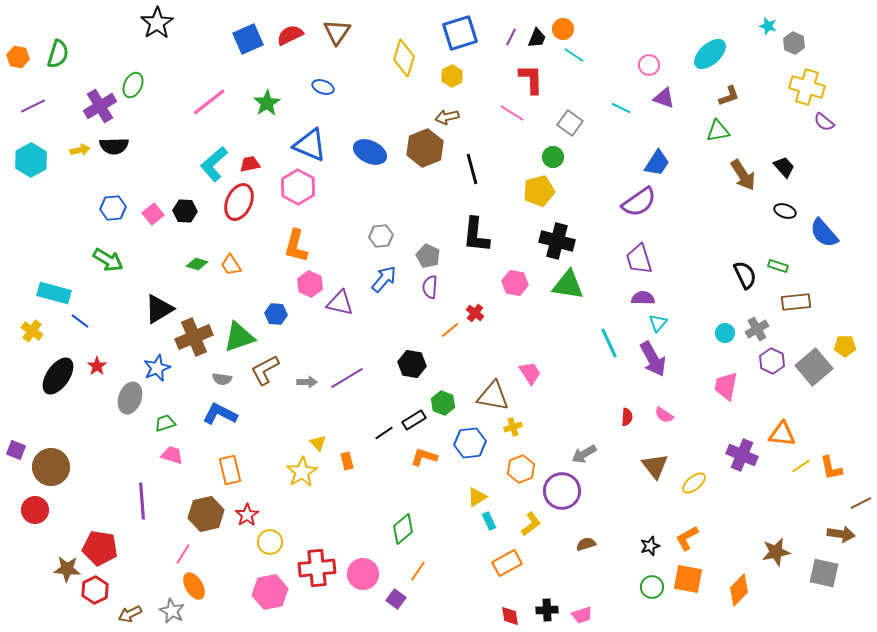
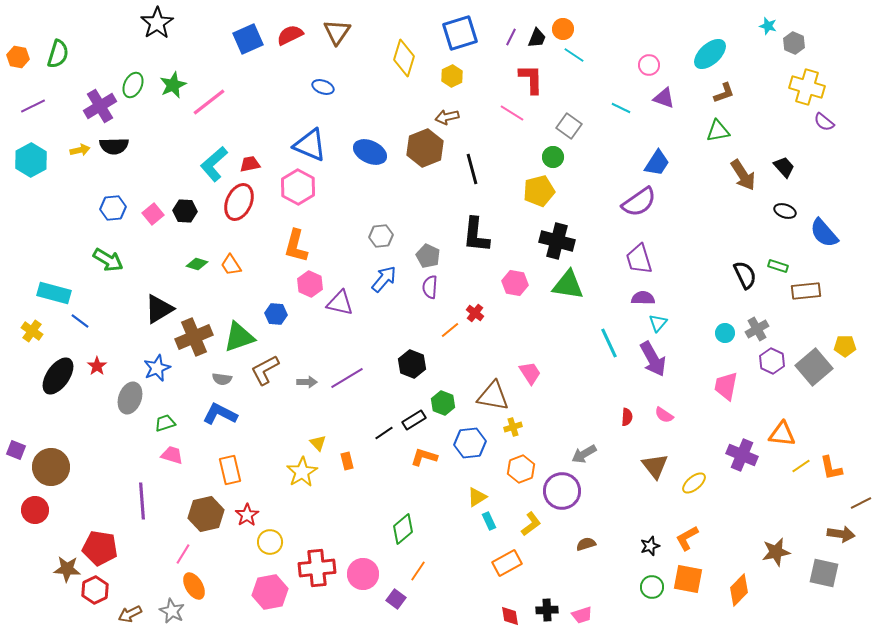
brown L-shape at (729, 96): moved 5 px left, 3 px up
green star at (267, 103): moved 94 px left, 18 px up; rotated 8 degrees clockwise
gray square at (570, 123): moved 1 px left, 3 px down
brown rectangle at (796, 302): moved 10 px right, 11 px up
black hexagon at (412, 364): rotated 12 degrees clockwise
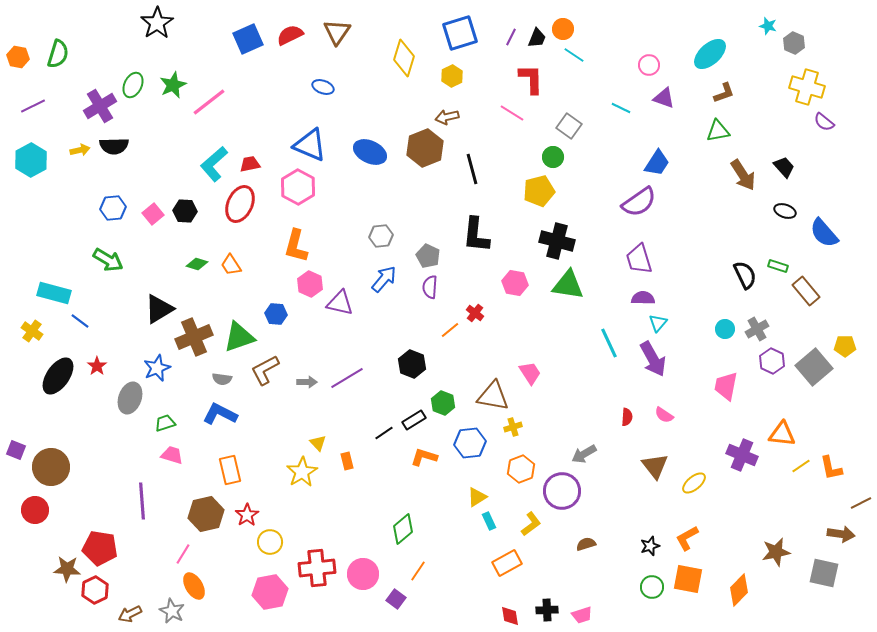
red ellipse at (239, 202): moved 1 px right, 2 px down
brown rectangle at (806, 291): rotated 56 degrees clockwise
cyan circle at (725, 333): moved 4 px up
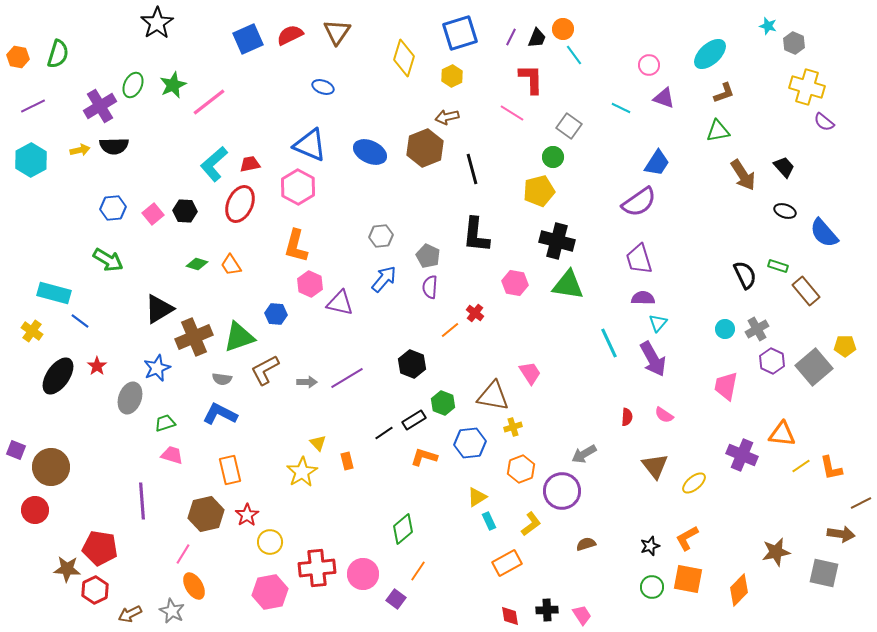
cyan line at (574, 55): rotated 20 degrees clockwise
pink trapezoid at (582, 615): rotated 105 degrees counterclockwise
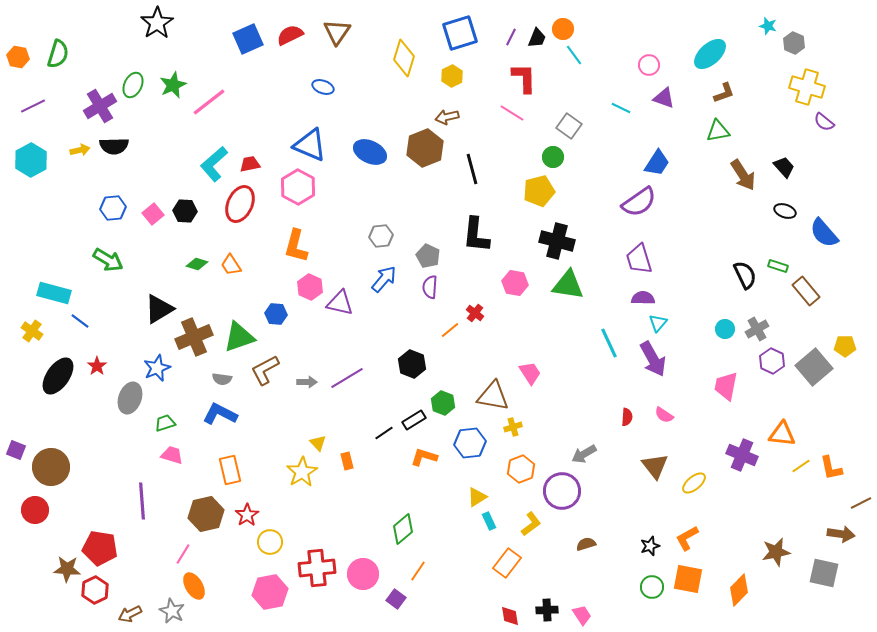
red L-shape at (531, 79): moved 7 px left, 1 px up
pink hexagon at (310, 284): moved 3 px down
orange rectangle at (507, 563): rotated 24 degrees counterclockwise
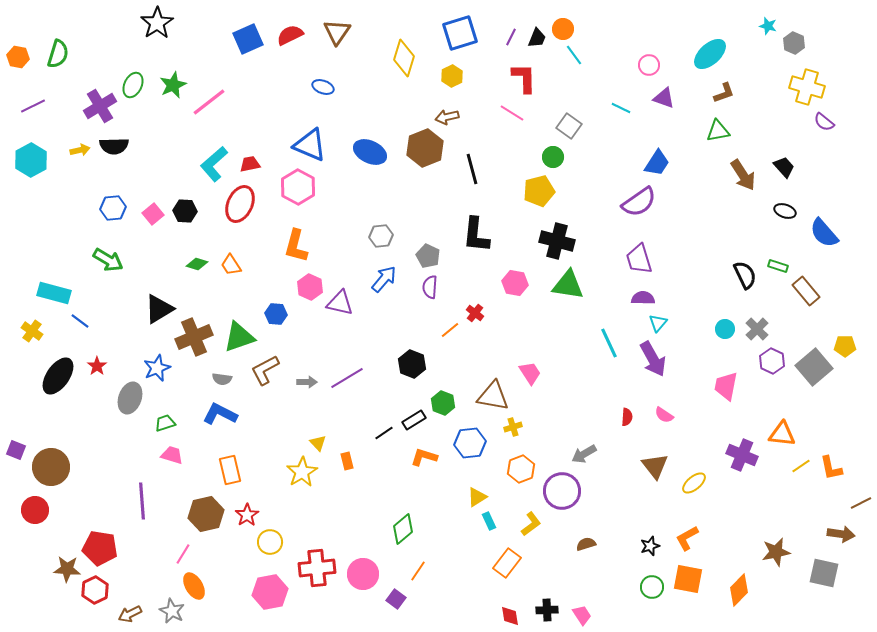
gray cross at (757, 329): rotated 15 degrees counterclockwise
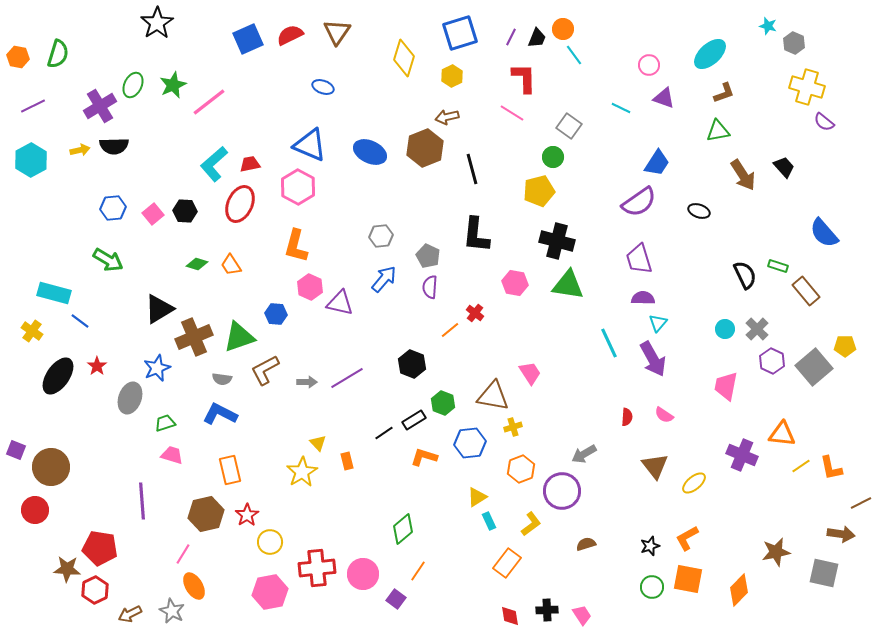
black ellipse at (785, 211): moved 86 px left
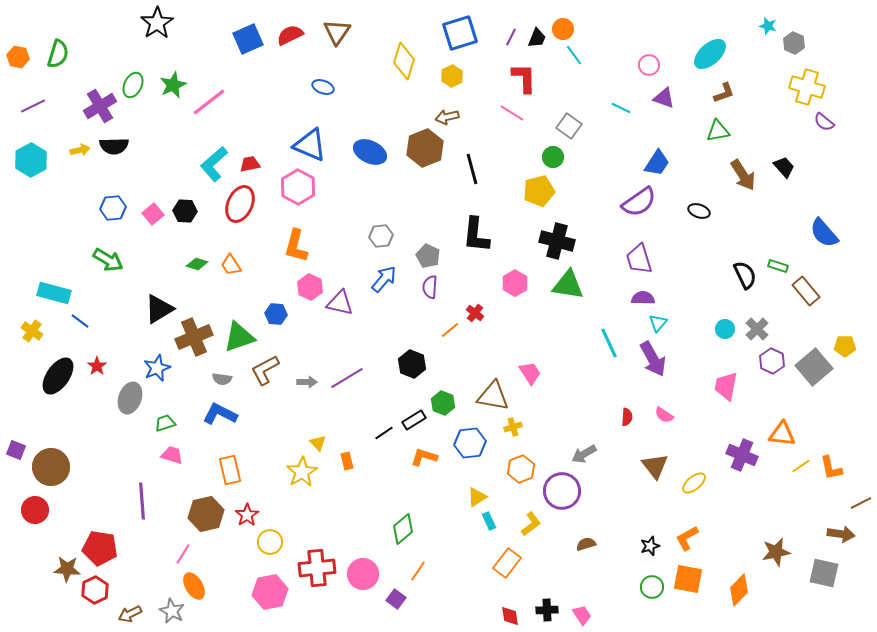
yellow diamond at (404, 58): moved 3 px down
pink hexagon at (515, 283): rotated 20 degrees clockwise
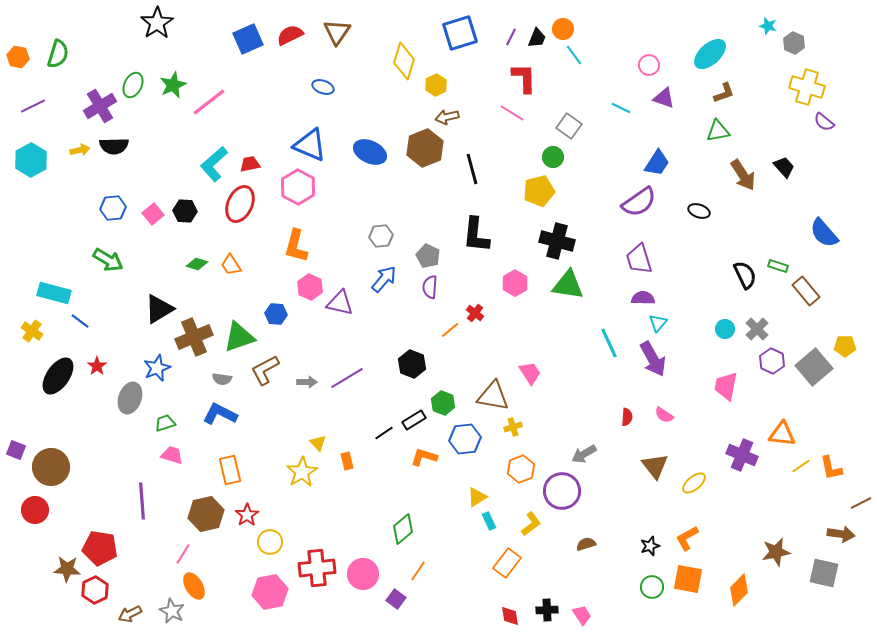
yellow hexagon at (452, 76): moved 16 px left, 9 px down
blue hexagon at (470, 443): moved 5 px left, 4 px up
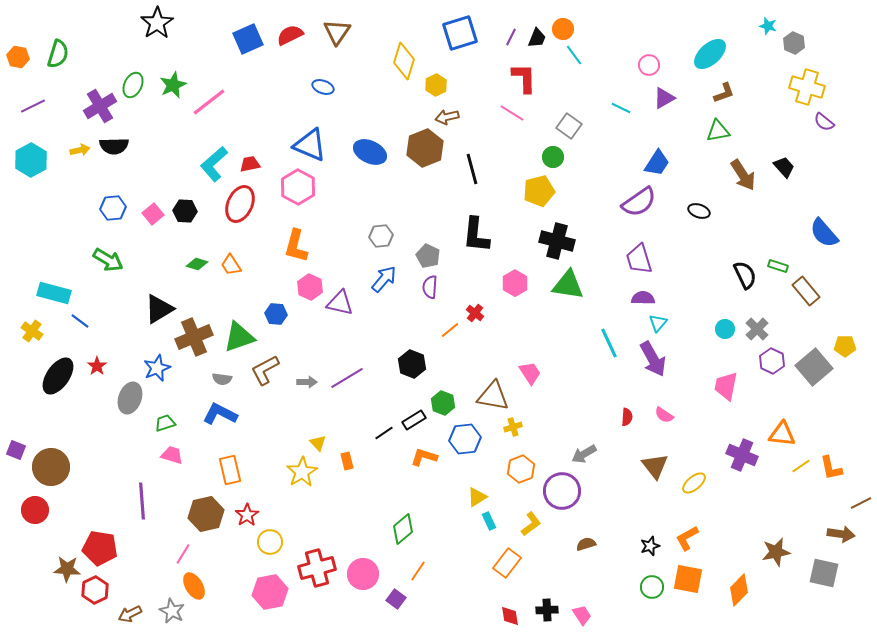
purple triangle at (664, 98): rotated 50 degrees counterclockwise
red cross at (317, 568): rotated 9 degrees counterclockwise
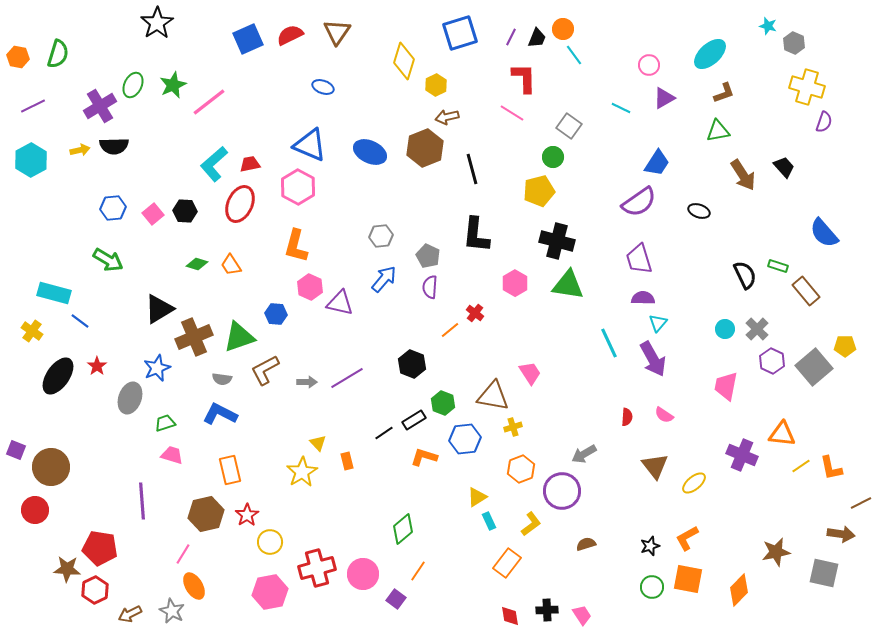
purple semicircle at (824, 122): rotated 110 degrees counterclockwise
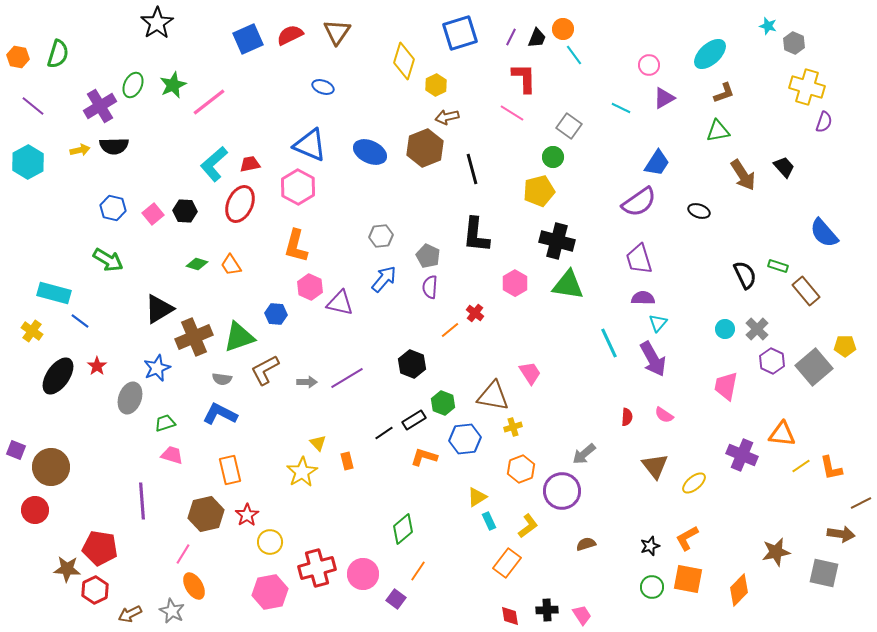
purple line at (33, 106): rotated 65 degrees clockwise
cyan hexagon at (31, 160): moved 3 px left, 2 px down
blue hexagon at (113, 208): rotated 20 degrees clockwise
gray arrow at (584, 454): rotated 10 degrees counterclockwise
yellow L-shape at (531, 524): moved 3 px left, 2 px down
